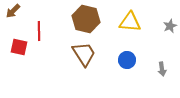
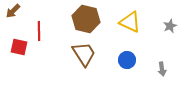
yellow triangle: rotated 20 degrees clockwise
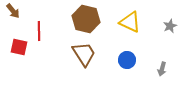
brown arrow: rotated 84 degrees counterclockwise
gray arrow: rotated 24 degrees clockwise
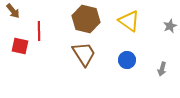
yellow triangle: moved 1 px left, 1 px up; rotated 10 degrees clockwise
red square: moved 1 px right, 1 px up
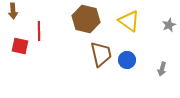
brown arrow: rotated 35 degrees clockwise
gray star: moved 1 px left, 1 px up
brown trapezoid: moved 17 px right; rotated 20 degrees clockwise
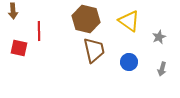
gray star: moved 10 px left, 12 px down
red square: moved 1 px left, 2 px down
brown trapezoid: moved 7 px left, 4 px up
blue circle: moved 2 px right, 2 px down
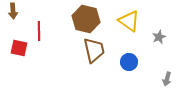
gray arrow: moved 5 px right, 10 px down
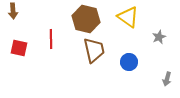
yellow triangle: moved 1 px left, 4 px up
red line: moved 12 px right, 8 px down
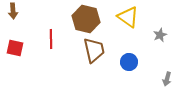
gray star: moved 1 px right, 2 px up
red square: moved 4 px left
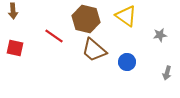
yellow triangle: moved 2 px left, 1 px up
gray star: rotated 16 degrees clockwise
red line: moved 3 px right, 3 px up; rotated 54 degrees counterclockwise
brown trapezoid: rotated 144 degrees clockwise
blue circle: moved 2 px left
gray arrow: moved 6 px up
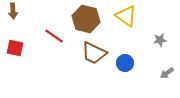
gray star: moved 5 px down
brown trapezoid: moved 3 px down; rotated 16 degrees counterclockwise
blue circle: moved 2 px left, 1 px down
gray arrow: rotated 40 degrees clockwise
